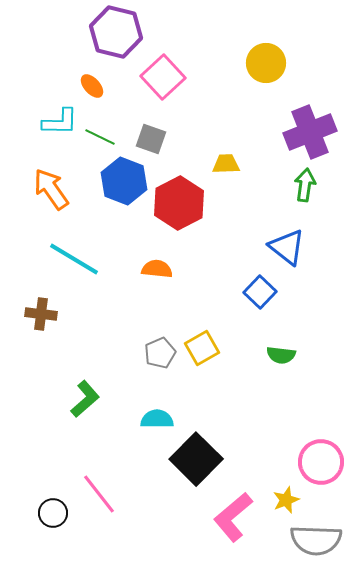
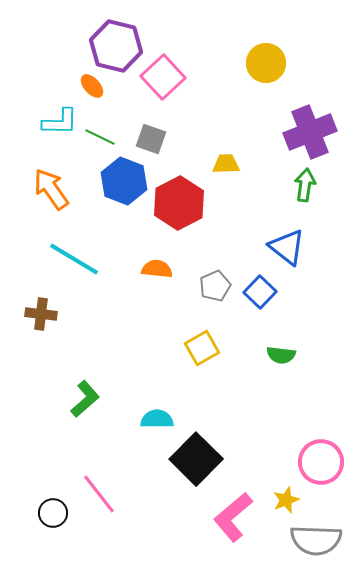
purple hexagon: moved 14 px down
gray pentagon: moved 55 px right, 67 px up
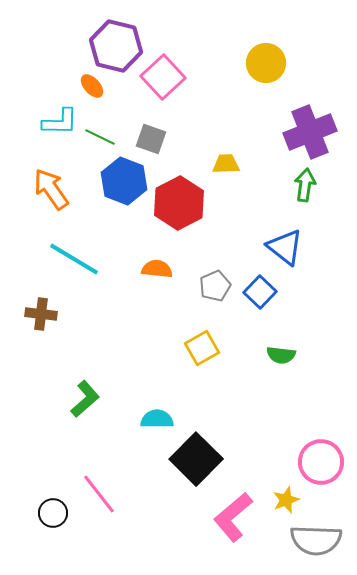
blue triangle: moved 2 px left
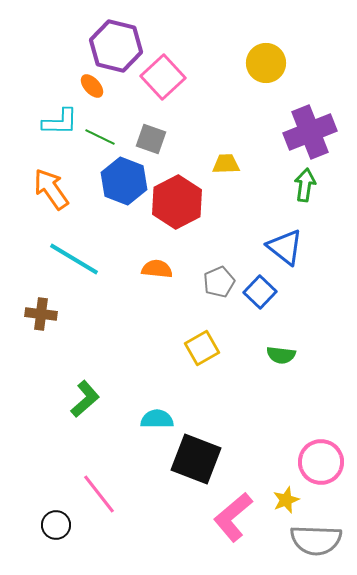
red hexagon: moved 2 px left, 1 px up
gray pentagon: moved 4 px right, 4 px up
black square: rotated 24 degrees counterclockwise
black circle: moved 3 px right, 12 px down
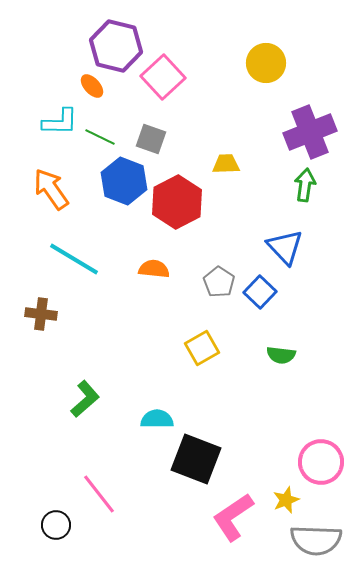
blue triangle: rotated 9 degrees clockwise
orange semicircle: moved 3 px left
gray pentagon: rotated 16 degrees counterclockwise
pink L-shape: rotated 6 degrees clockwise
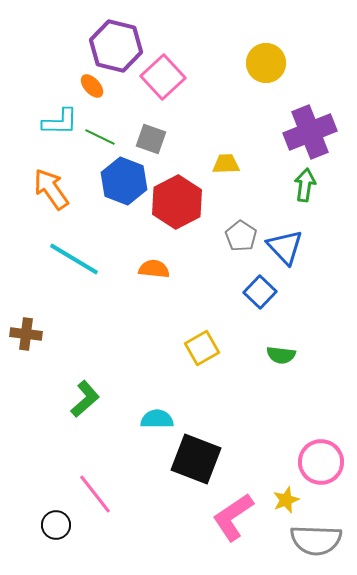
gray pentagon: moved 22 px right, 46 px up
brown cross: moved 15 px left, 20 px down
pink line: moved 4 px left
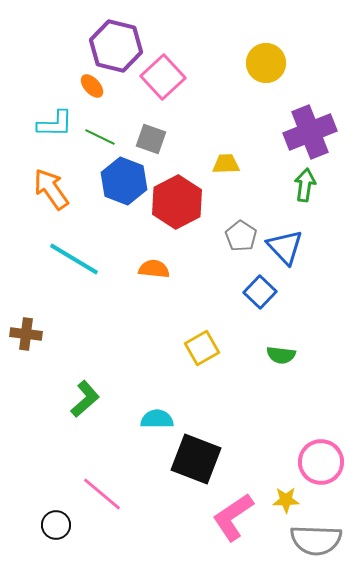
cyan L-shape: moved 5 px left, 2 px down
pink line: moved 7 px right; rotated 12 degrees counterclockwise
yellow star: rotated 20 degrees clockwise
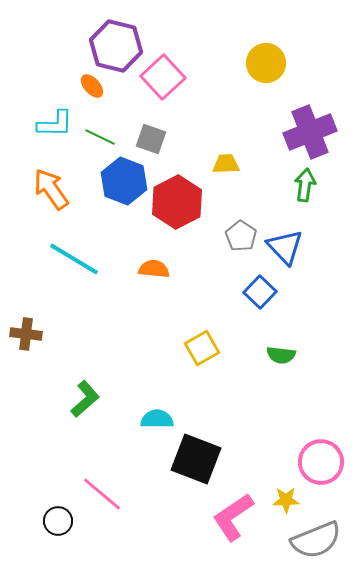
black circle: moved 2 px right, 4 px up
gray semicircle: rotated 24 degrees counterclockwise
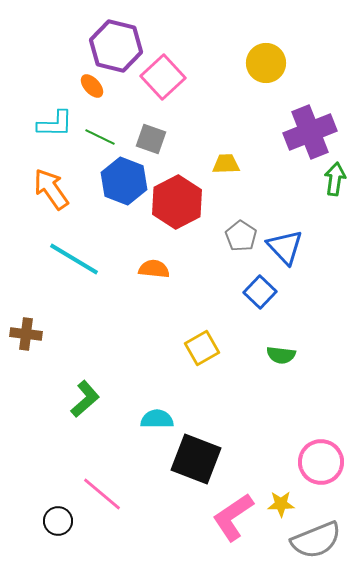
green arrow: moved 30 px right, 6 px up
yellow star: moved 5 px left, 4 px down
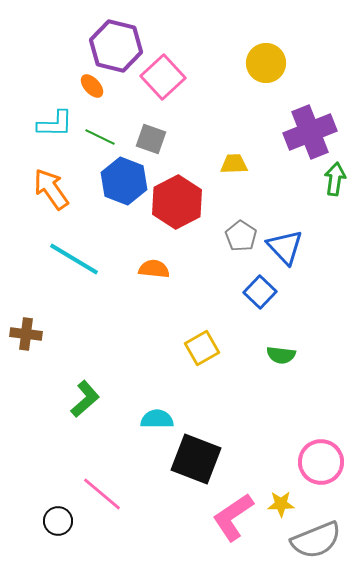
yellow trapezoid: moved 8 px right
